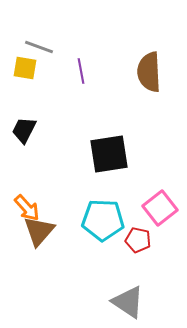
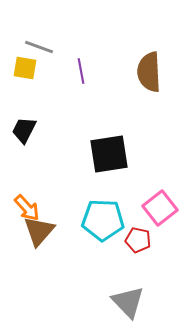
gray triangle: rotated 12 degrees clockwise
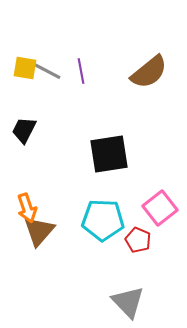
gray line: moved 8 px right, 24 px down; rotated 8 degrees clockwise
brown semicircle: rotated 126 degrees counterclockwise
orange arrow: rotated 24 degrees clockwise
red pentagon: rotated 10 degrees clockwise
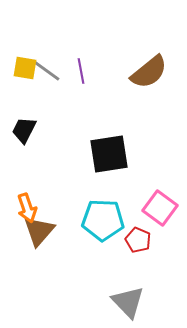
gray line: rotated 8 degrees clockwise
pink square: rotated 16 degrees counterclockwise
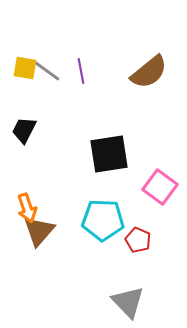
pink square: moved 21 px up
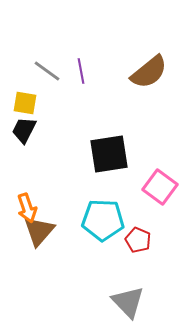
yellow square: moved 35 px down
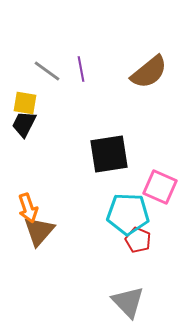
purple line: moved 2 px up
black trapezoid: moved 6 px up
pink square: rotated 12 degrees counterclockwise
orange arrow: moved 1 px right
cyan pentagon: moved 25 px right, 6 px up
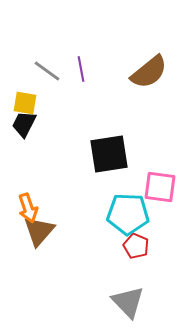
pink square: rotated 16 degrees counterclockwise
red pentagon: moved 2 px left, 6 px down
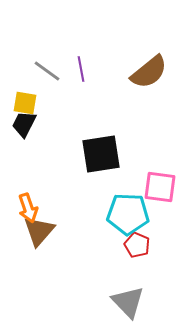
black square: moved 8 px left
red pentagon: moved 1 px right, 1 px up
